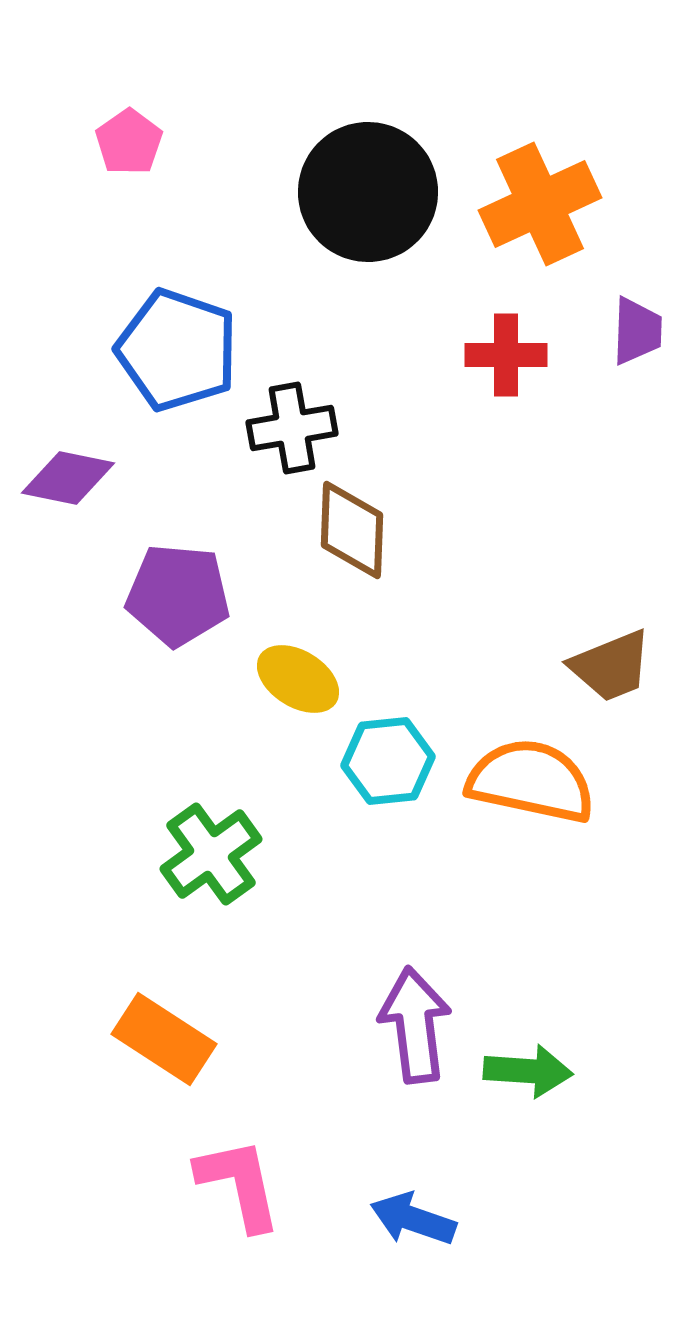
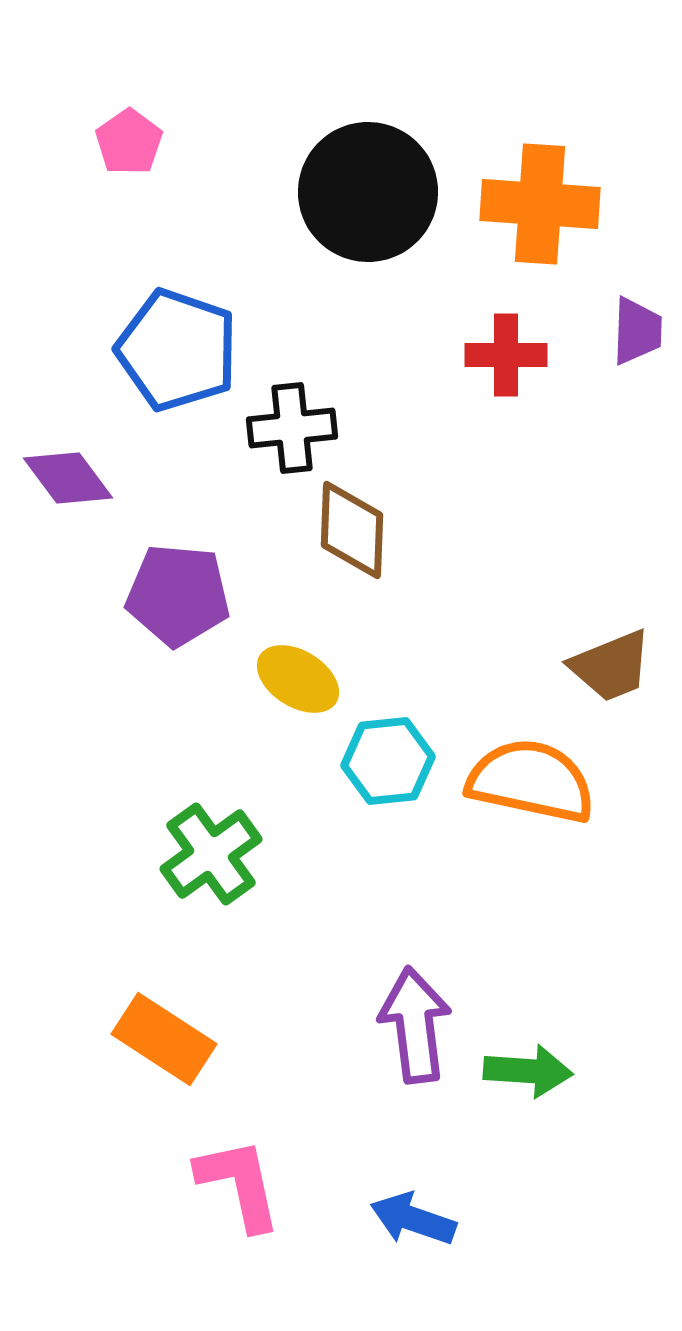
orange cross: rotated 29 degrees clockwise
black cross: rotated 4 degrees clockwise
purple diamond: rotated 42 degrees clockwise
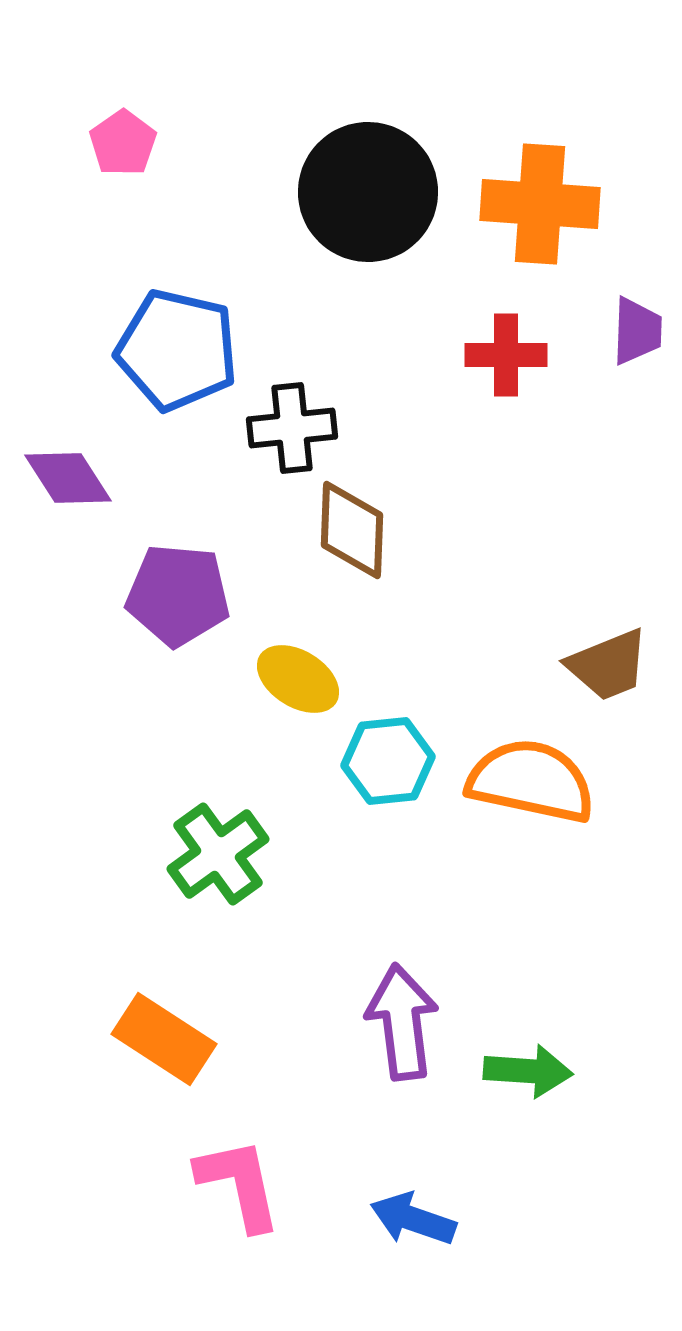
pink pentagon: moved 6 px left, 1 px down
blue pentagon: rotated 6 degrees counterclockwise
purple diamond: rotated 4 degrees clockwise
brown trapezoid: moved 3 px left, 1 px up
green cross: moved 7 px right
purple arrow: moved 13 px left, 3 px up
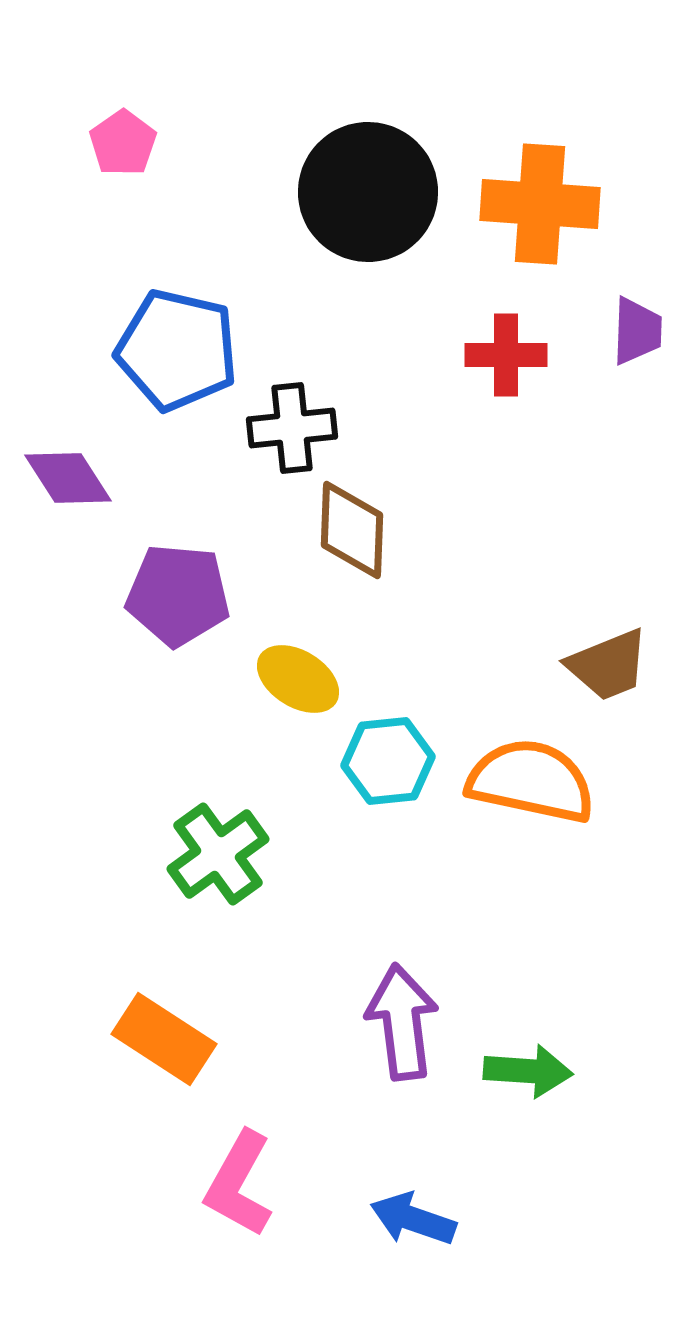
pink L-shape: rotated 139 degrees counterclockwise
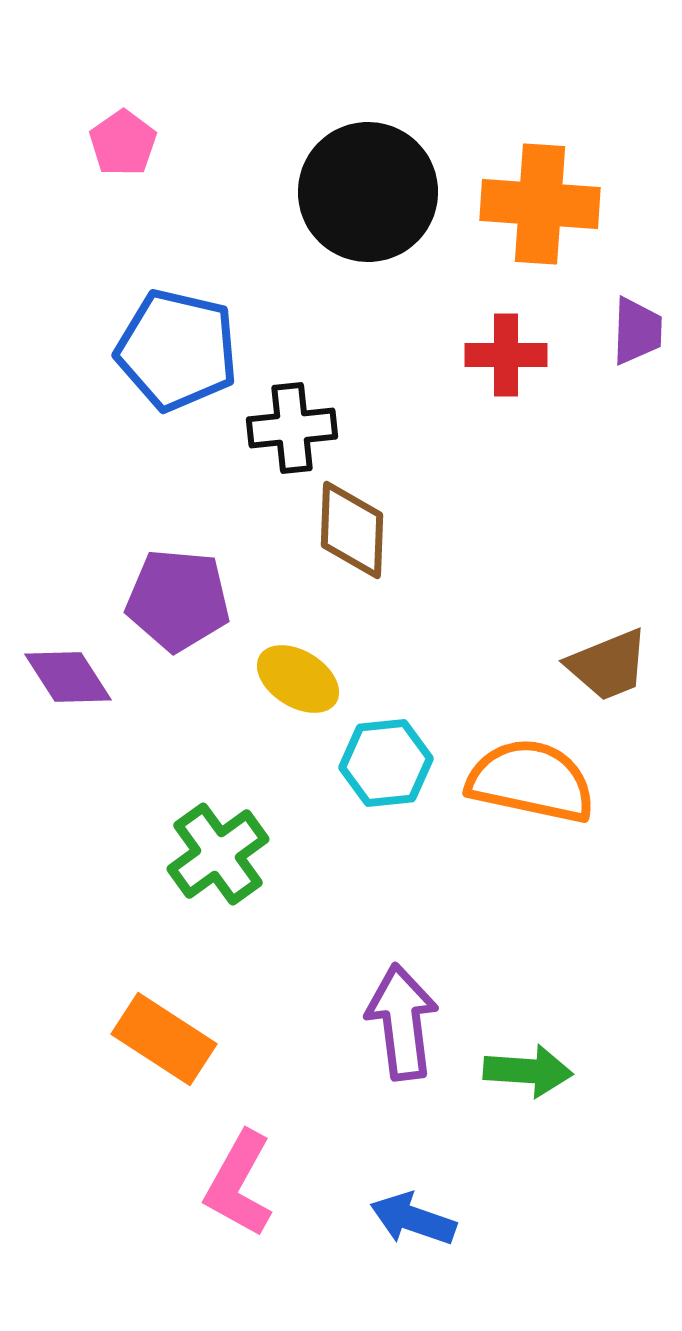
purple diamond: moved 199 px down
purple pentagon: moved 5 px down
cyan hexagon: moved 2 px left, 2 px down
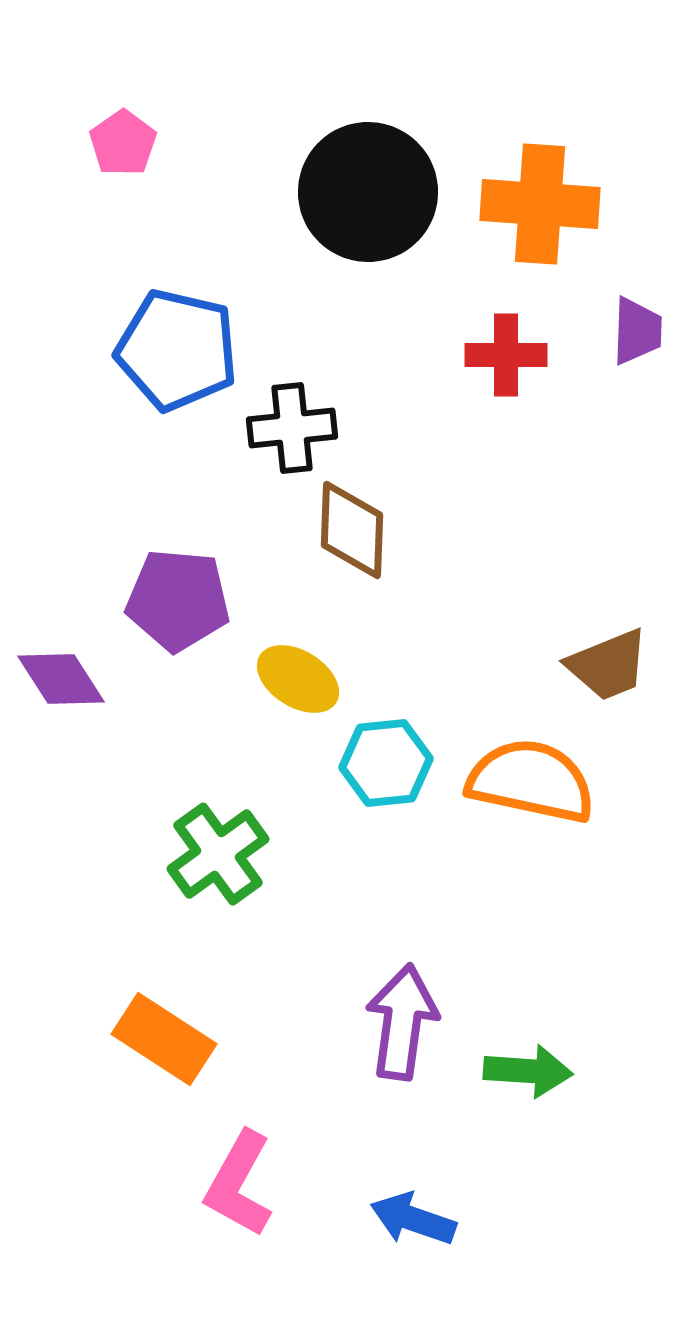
purple diamond: moved 7 px left, 2 px down
purple arrow: rotated 15 degrees clockwise
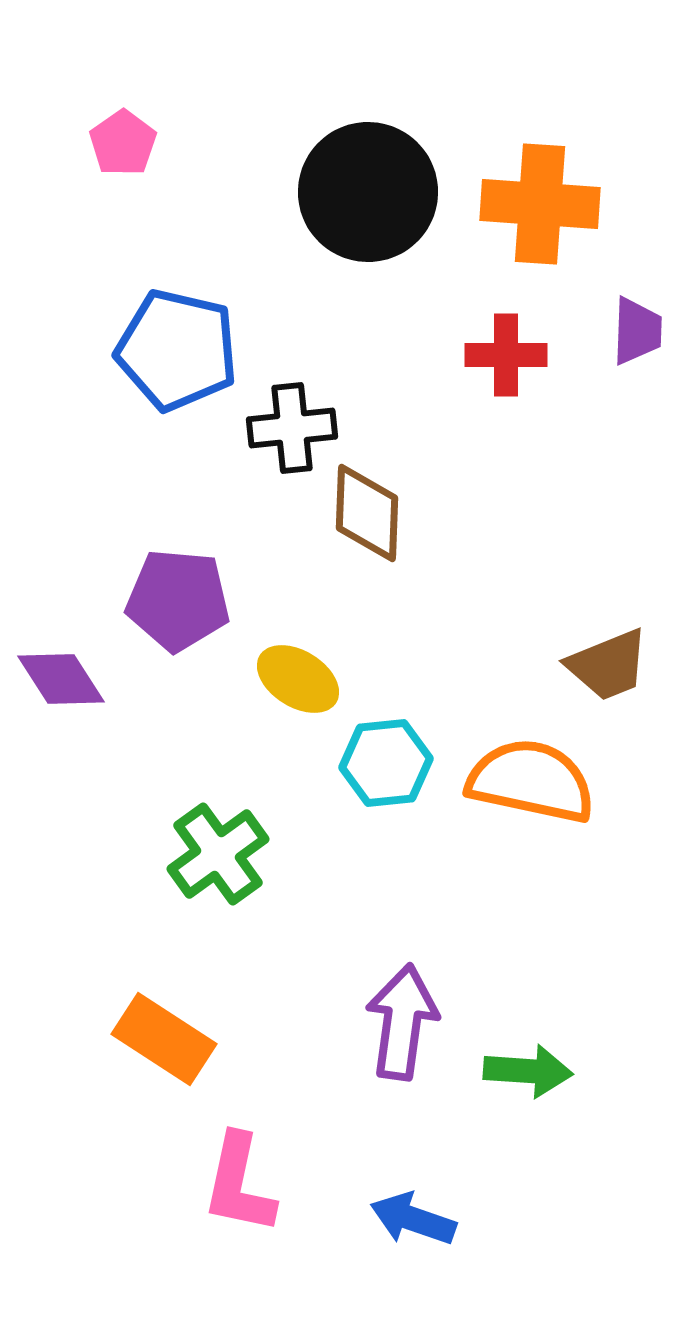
brown diamond: moved 15 px right, 17 px up
pink L-shape: rotated 17 degrees counterclockwise
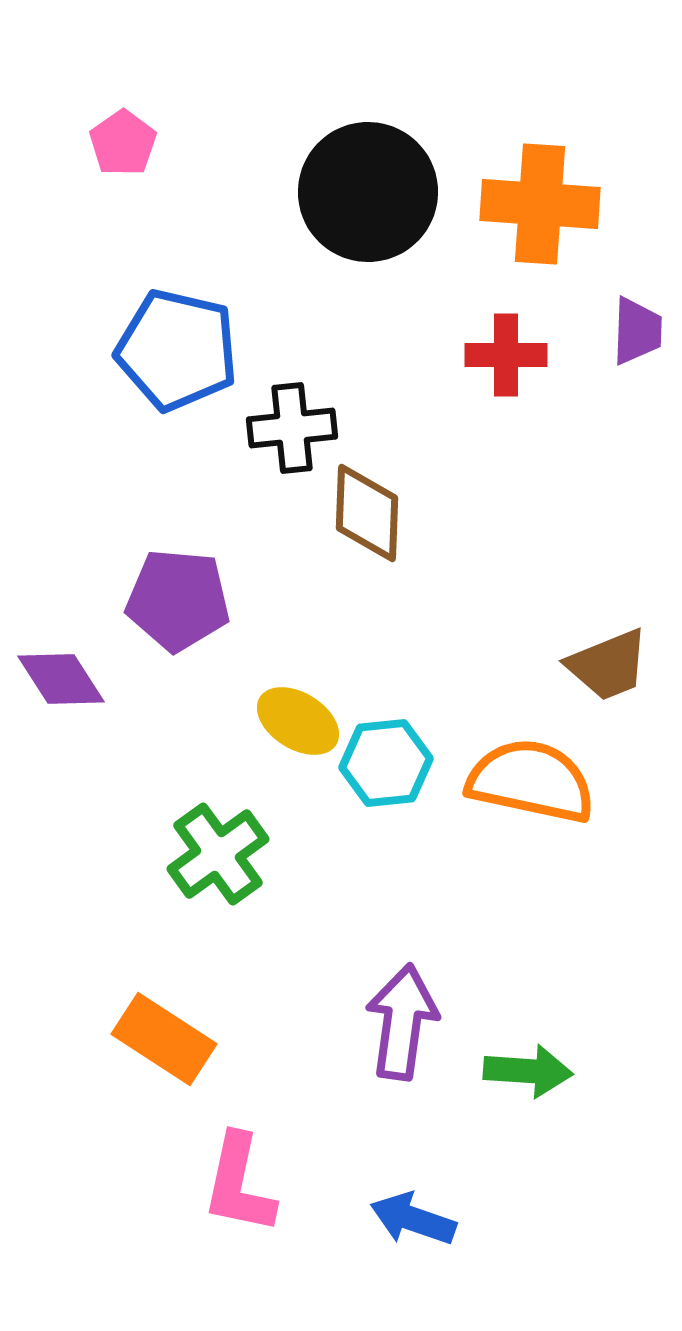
yellow ellipse: moved 42 px down
